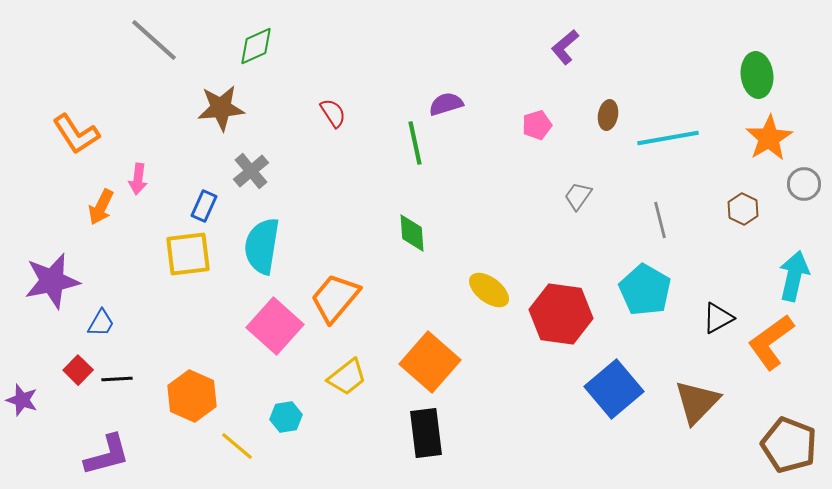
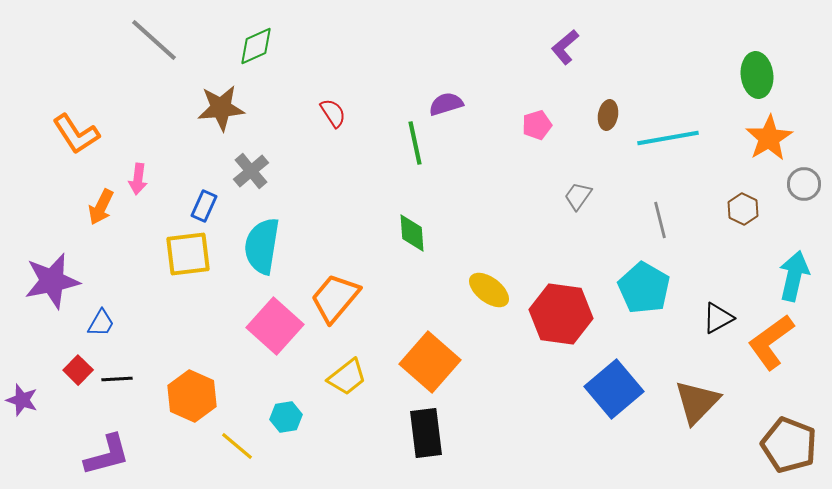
cyan pentagon at (645, 290): moved 1 px left, 2 px up
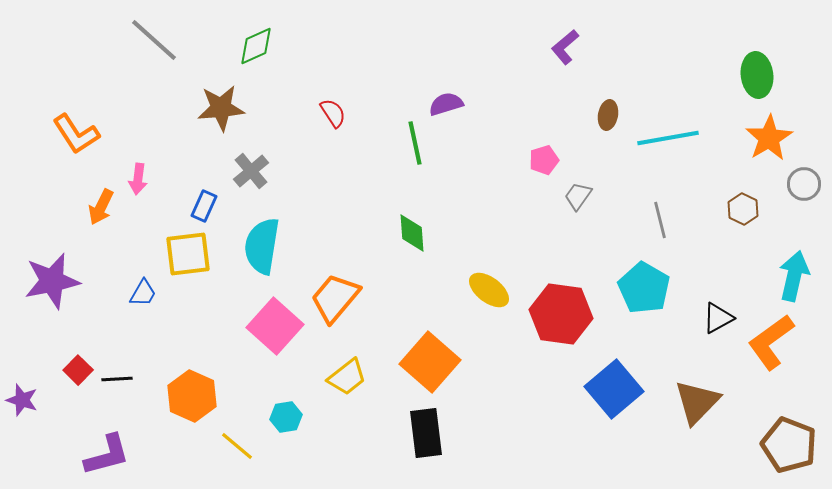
pink pentagon at (537, 125): moved 7 px right, 35 px down
blue trapezoid at (101, 323): moved 42 px right, 30 px up
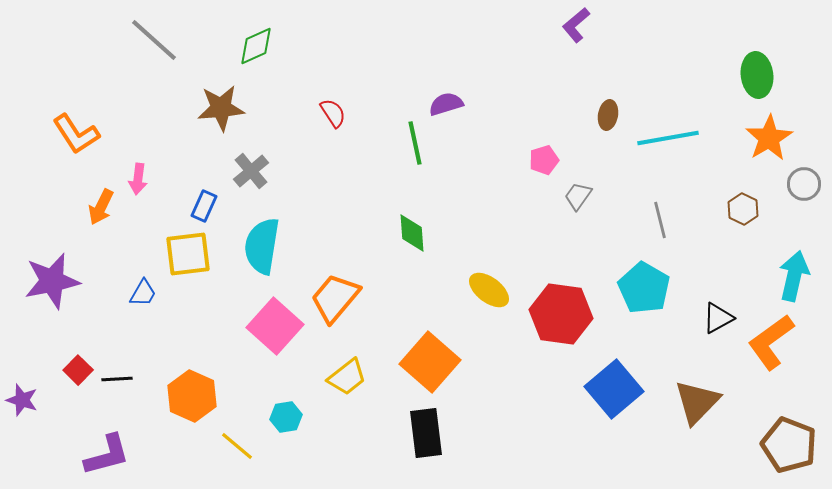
purple L-shape at (565, 47): moved 11 px right, 22 px up
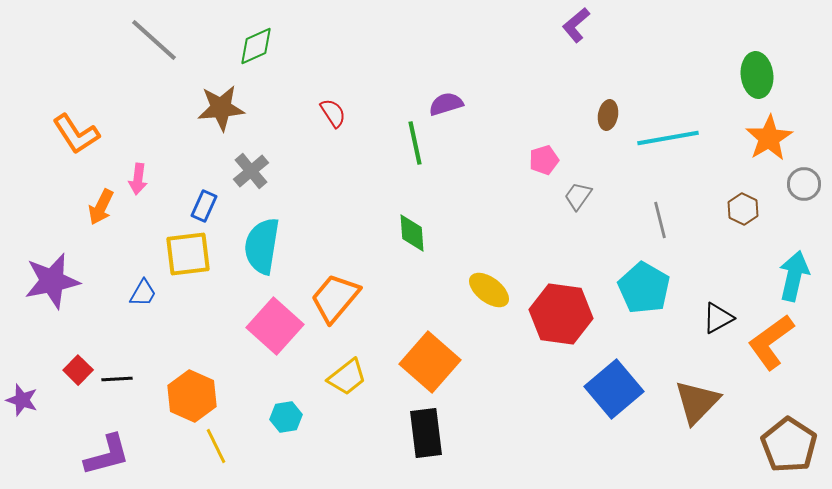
brown pentagon at (789, 445): rotated 12 degrees clockwise
yellow line at (237, 446): moved 21 px left; rotated 24 degrees clockwise
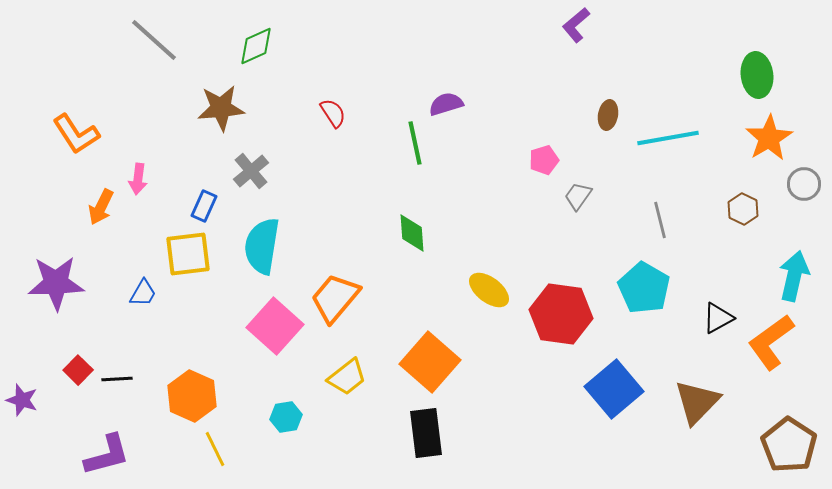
purple star at (52, 281): moved 4 px right, 2 px down; rotated 10 degrees clockwise
yellow line at (216, 446): moved 1 px left, 3 px down
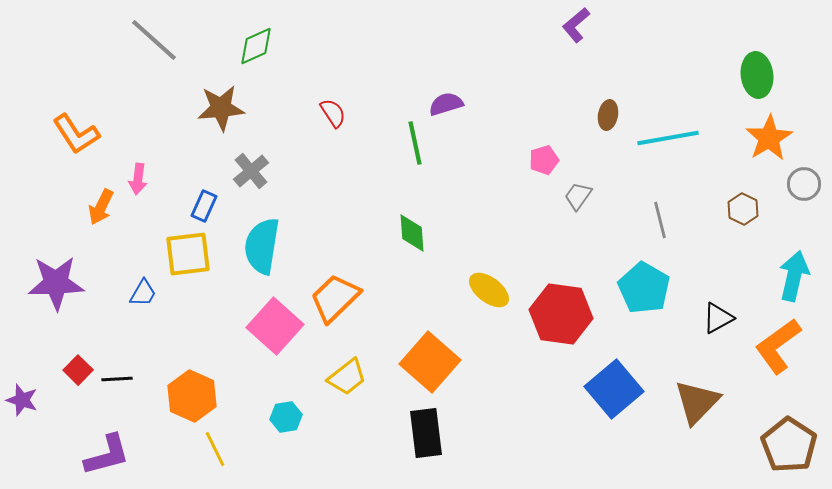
orange trapezoid at (335, 298): rotated 6 degrees clockwise
orange L-shape at (771, 342): moved 7 px right, 4 px down
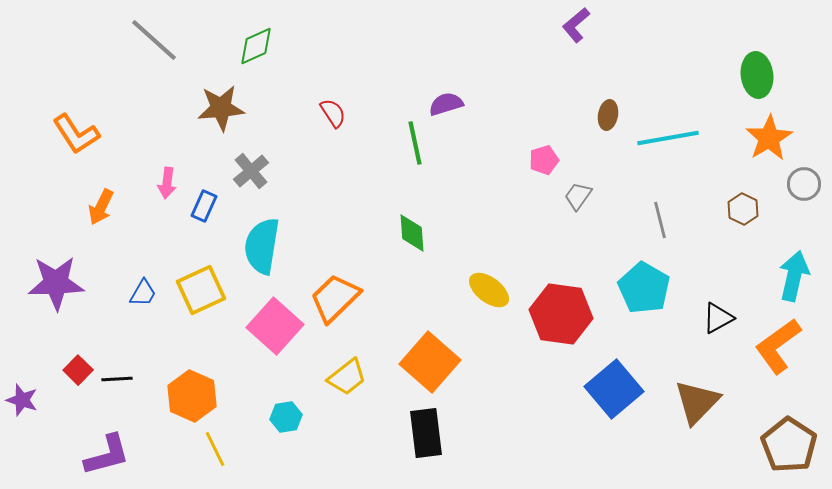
pink arrow at (138, 179): moved 29 px right, 4 px down
yellow square at (188, 254): moved 13 px right, 36 px down; rotated 18 degrees counterclockwise
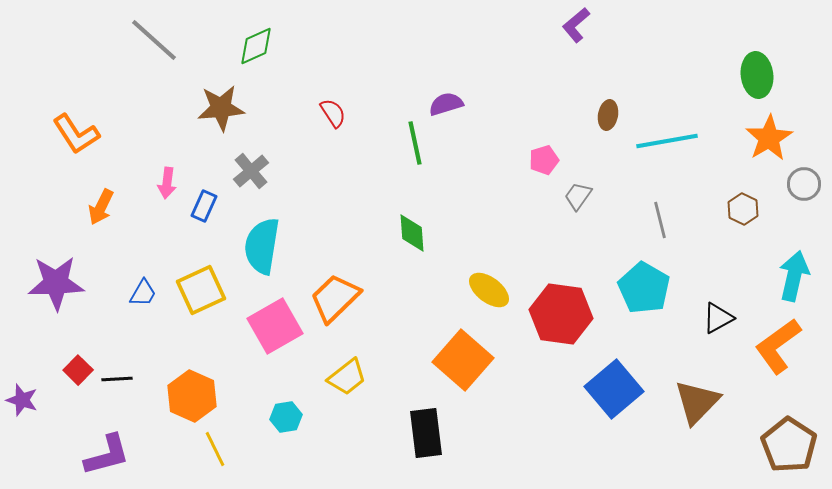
cyan line at (668, 138): moved 1 px left, 3 px down
pink square at (275, 326): rotated 18 degrees clockwise
orange square at (430, 362): moved 33 px right, 2 px up
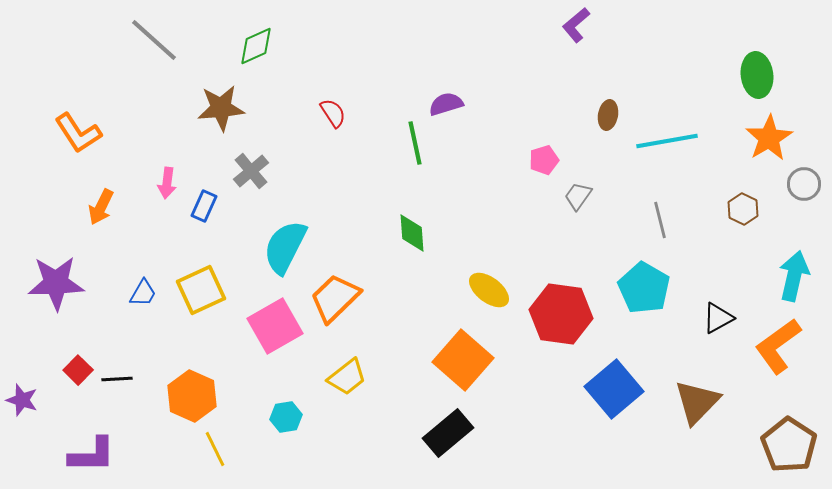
orange L-shape at (76, 134): moved 2 px right, 1 px up
cyan semicircle at (262, 246): moved 23 px right, 1 px down; rotated 18 degrees clockwise
black rectangle at (426, 433): moved 22 px right; rotated 57 degrees clockwise
purple L-shape at (107, 455): moved 15 px left; rotated 15 degrees clockwise
